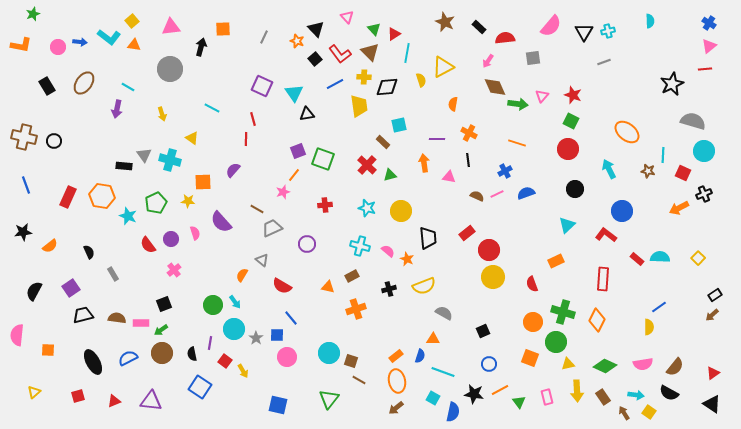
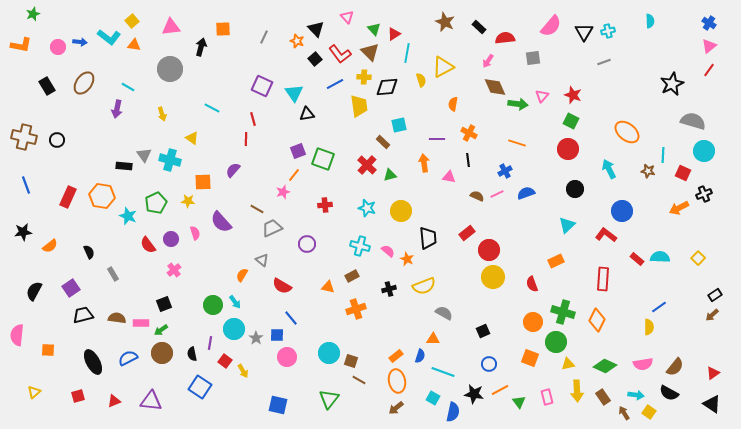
red line at (705, 69): moved 4 px right, 1 px down; rotated 48 degrees counterclockwise
black circle at (54, 141): moved 3 px right, 1 px up
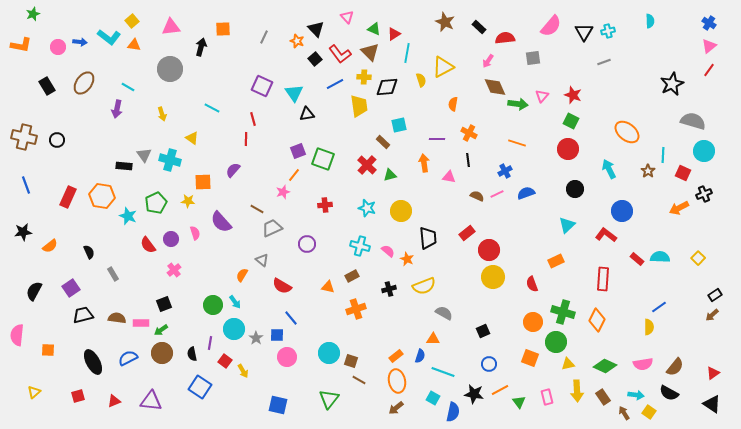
green triangle at (374, 29): rotated 24 degrees counterclockwise
brown star at (648, 171): rotated 24 degrees clockwise
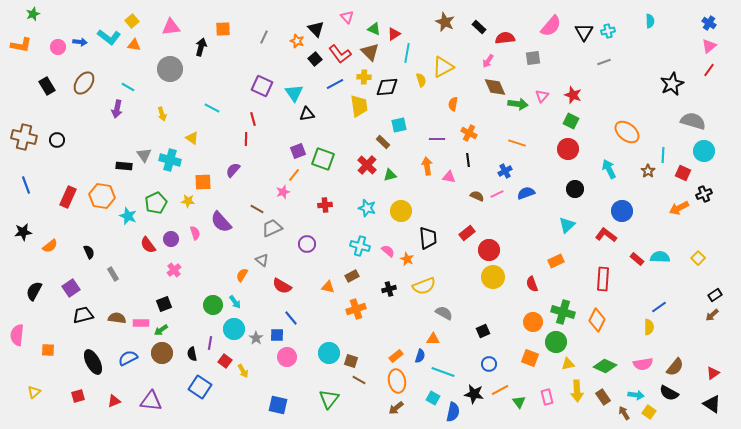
orange arrow at (424, 163): moved 3 px right, 3 px down
